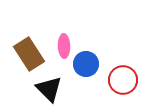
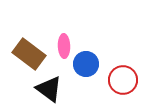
brown rectangle: rotated 20 degrees counterclockwise
black triangle: rotated 8 degrees counterclockwise
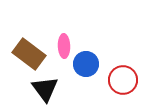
black triangle: moved 4 px left; rotated 16 degrees clockwise
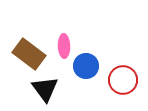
blue circle: moved 2 px down
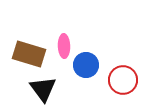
brown rectangle: rotated 20 degrees counterclockwise
blue circle: moved 1 px up
black triangle: moved 2 px left
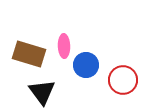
black triangle: moved 1 px left, 3 px down
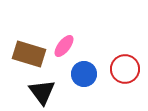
pink ellipse: rotated 40 degrees clockwise
blue circle: moved 2 px left, 9 px down
red circle: moved 2 px right, 11 px up
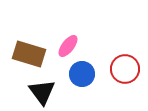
pink ellipse: moved 4 px right
blue circle: moved 2 px left
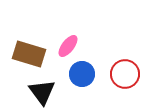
red circle: moved 5 px down
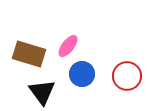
red circle: moved 2 px right, 2 px down
